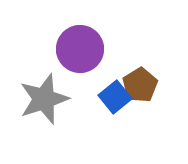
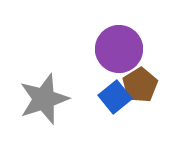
purple circle: moved 39 px right
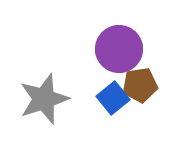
brown pentagon: rotated 24 degrees clockwise
blue square: moved 2 px left, 1 px down
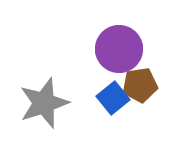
gray star: moved 4 px down
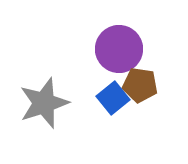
brown pentagon: rotated 16 degrees clockwise
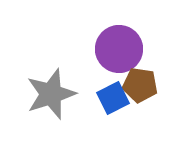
blue square: rotated 12 degrees clockwise
gray star: moved 7 px right, 9 px up
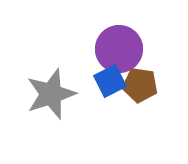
blue square: moved 3 px left, 17 px up
